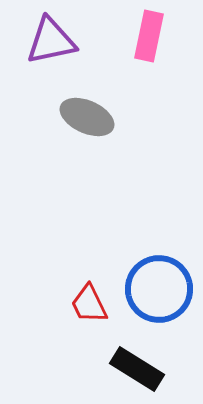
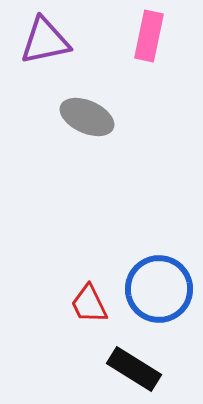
purple triangle: moved 6 px left
black rectangle: moved 3 px left
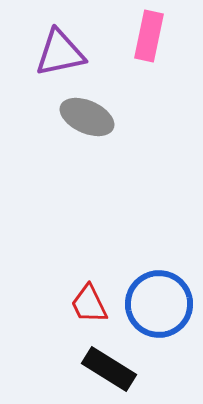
purple triangle: moved 15 px right, 12 px down
blue circle: moved 15 px down
black rectangle: moved 25 px left
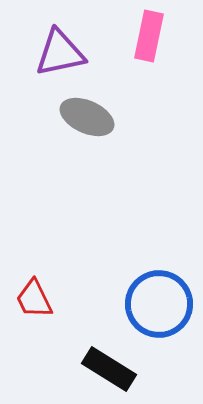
red trapezoid: moved 55 px left, 5 px up
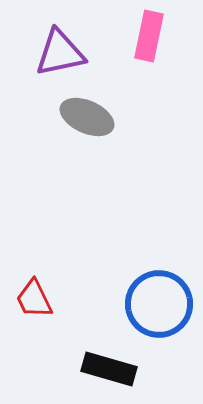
black rectangle: rotated 16 degrees counterclockwise
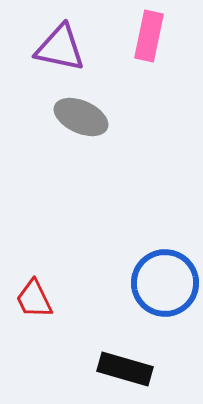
purple triangle: moved 5 px up; rotated 24 degrees clockwise
gray ellipse: moved 6 px left
blue circle: moved 6 px right, 21 px up
black rectangle: moved 16 px right
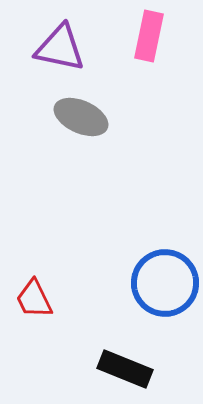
black rectangle: rotated 6 degrees clockwise
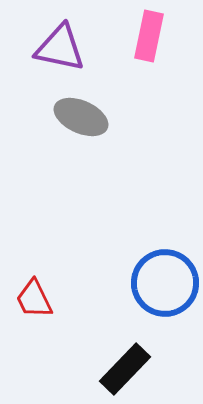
black rectangle: rotated 68 degrees counterclockwise
